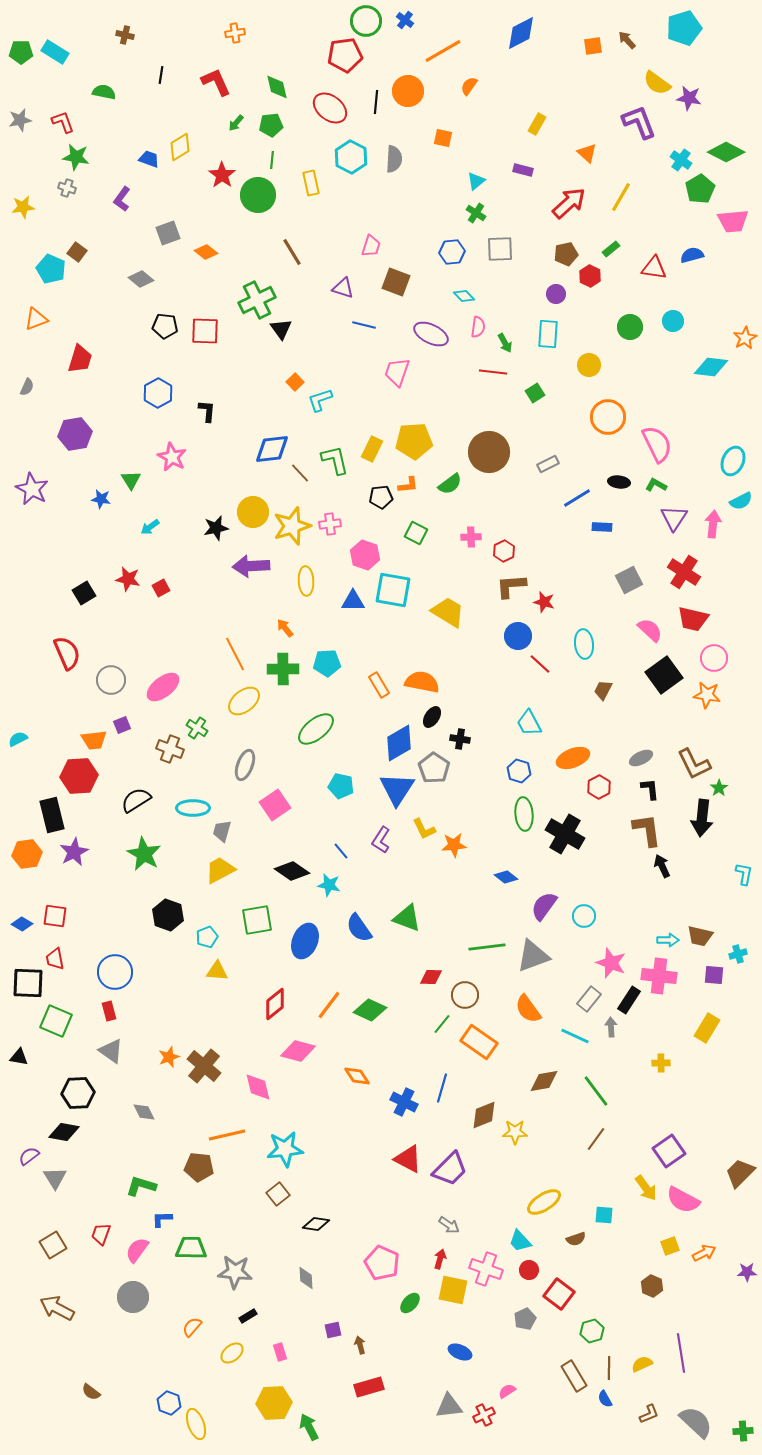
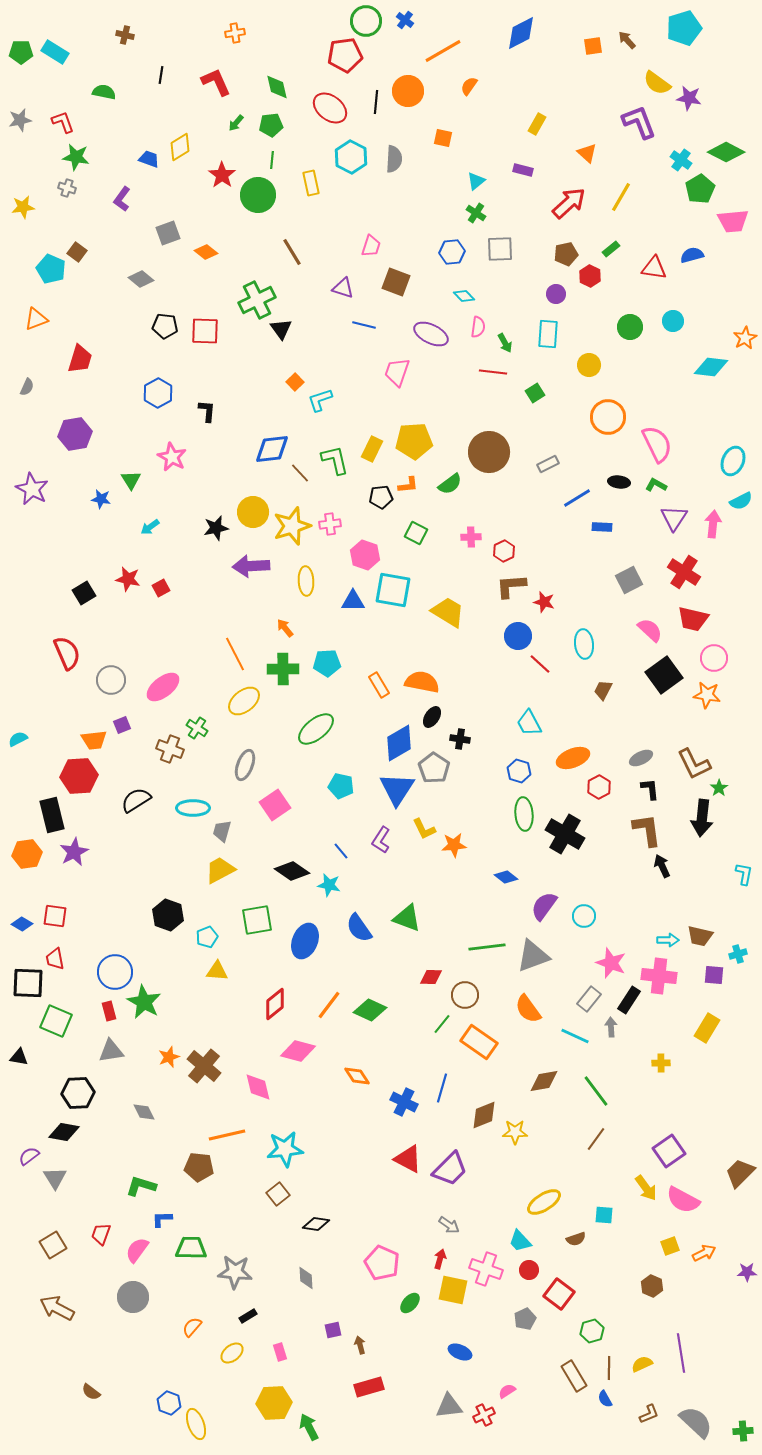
green star at (144, 854): moved 148 px down
gray triangle at (111, 1051): rotated 44 degrees counterclockwise
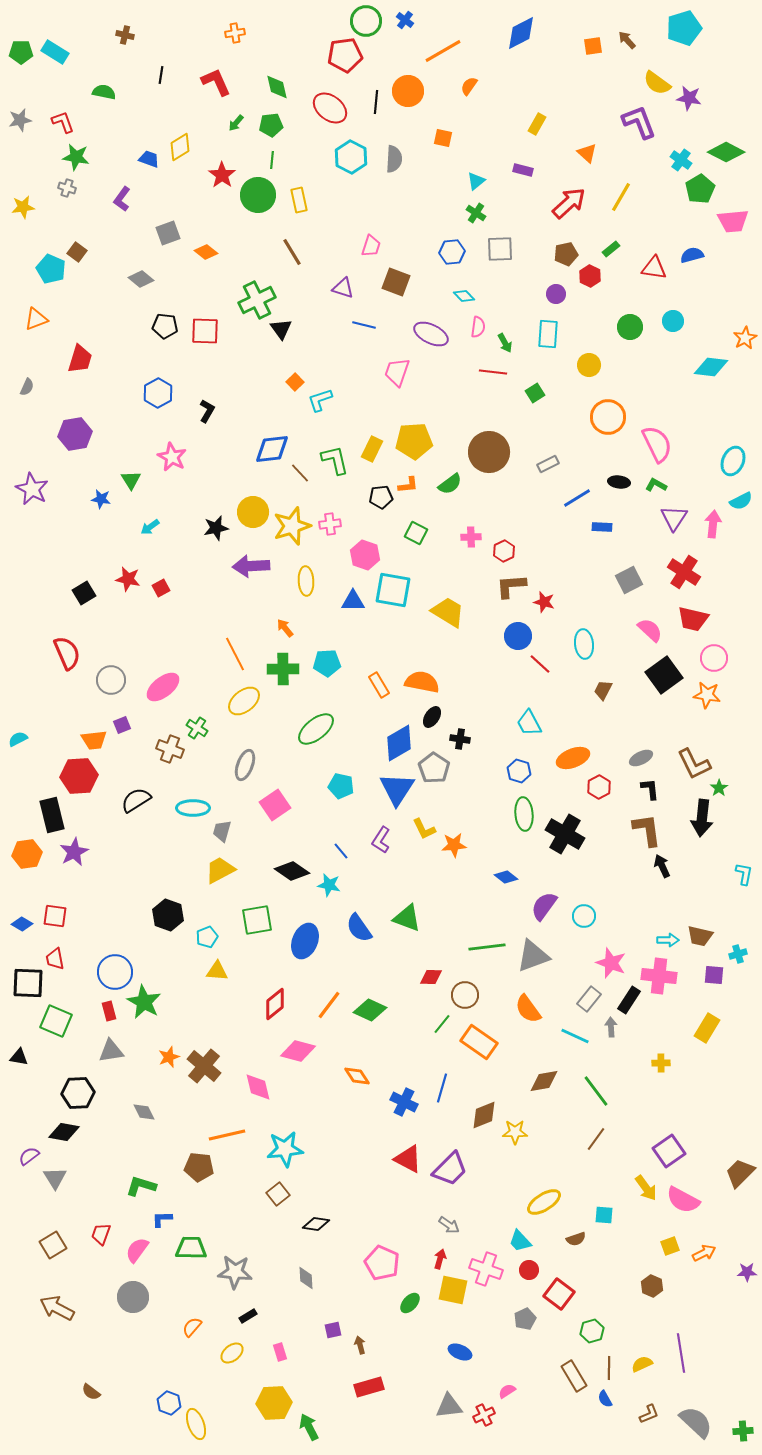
yellow rectangle at (311, 183): moved 12 px left, 17 px down
black L-shape at (207, 411): rotated 25 degrees clockwise
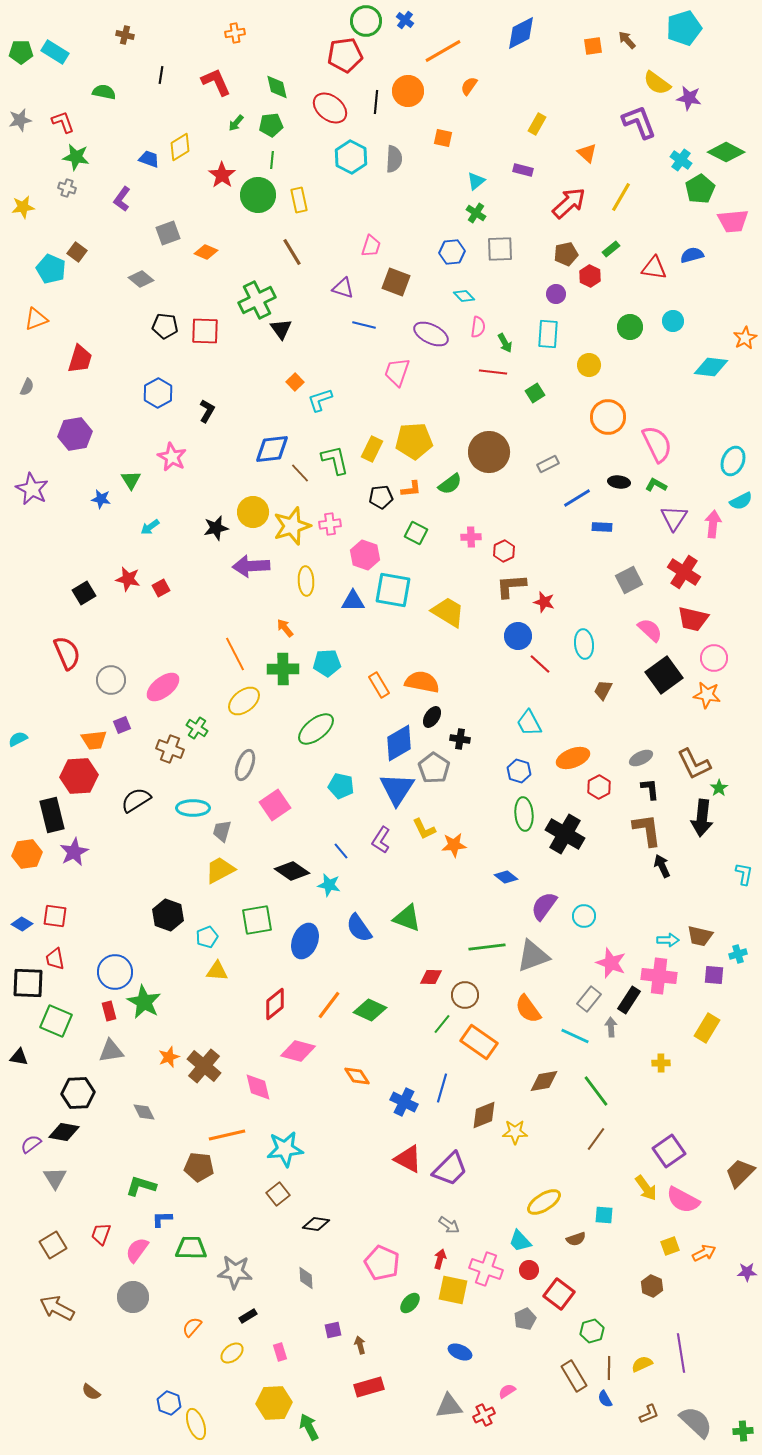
orange diamond at (206, 252): rotated 15 degrees counterclockwise
orange L-shape at (408, 485): moved 3 px right, 4 px down
purple semicircle at (29, 1156): moved 2 px right, 12 px up
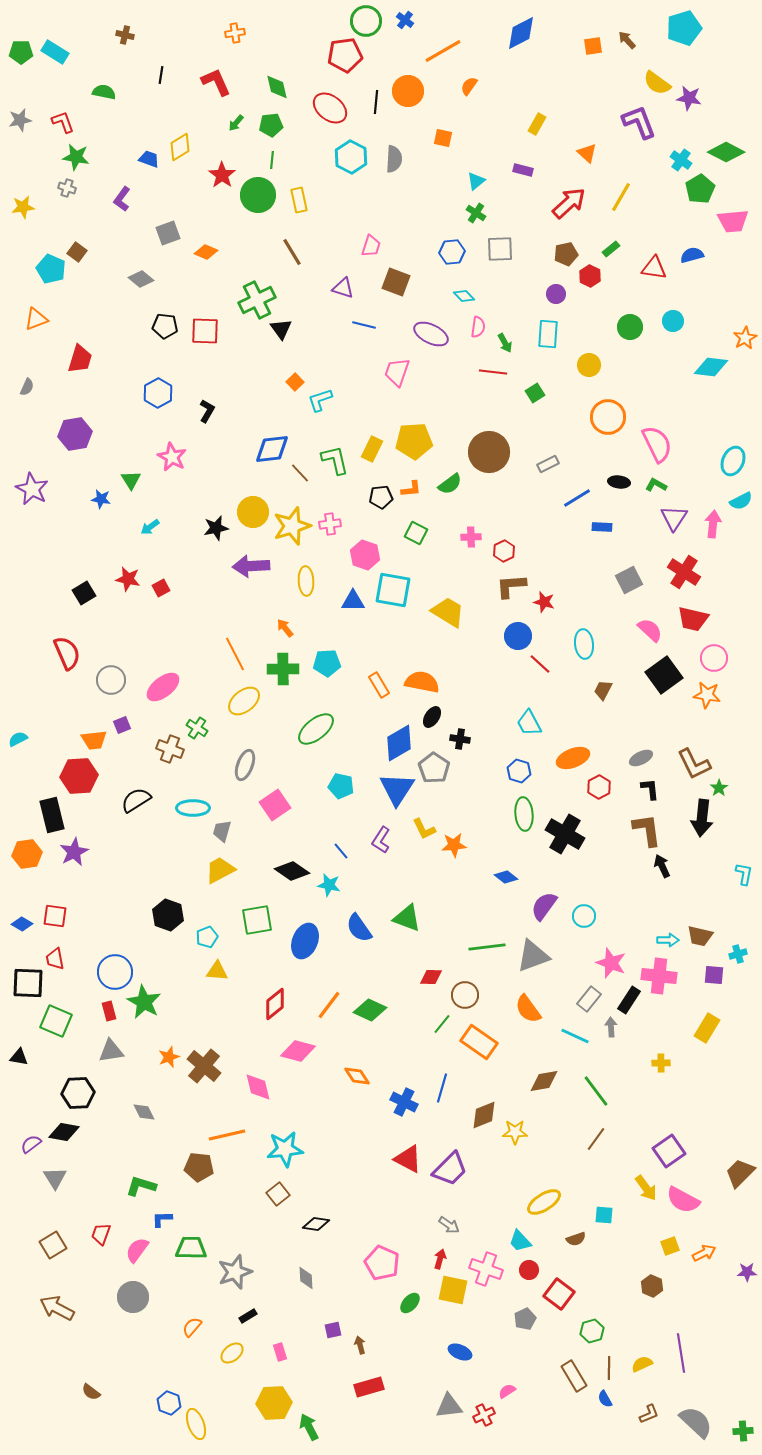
gray star at (235, 1272): rotated 24 degrees counterclockwise
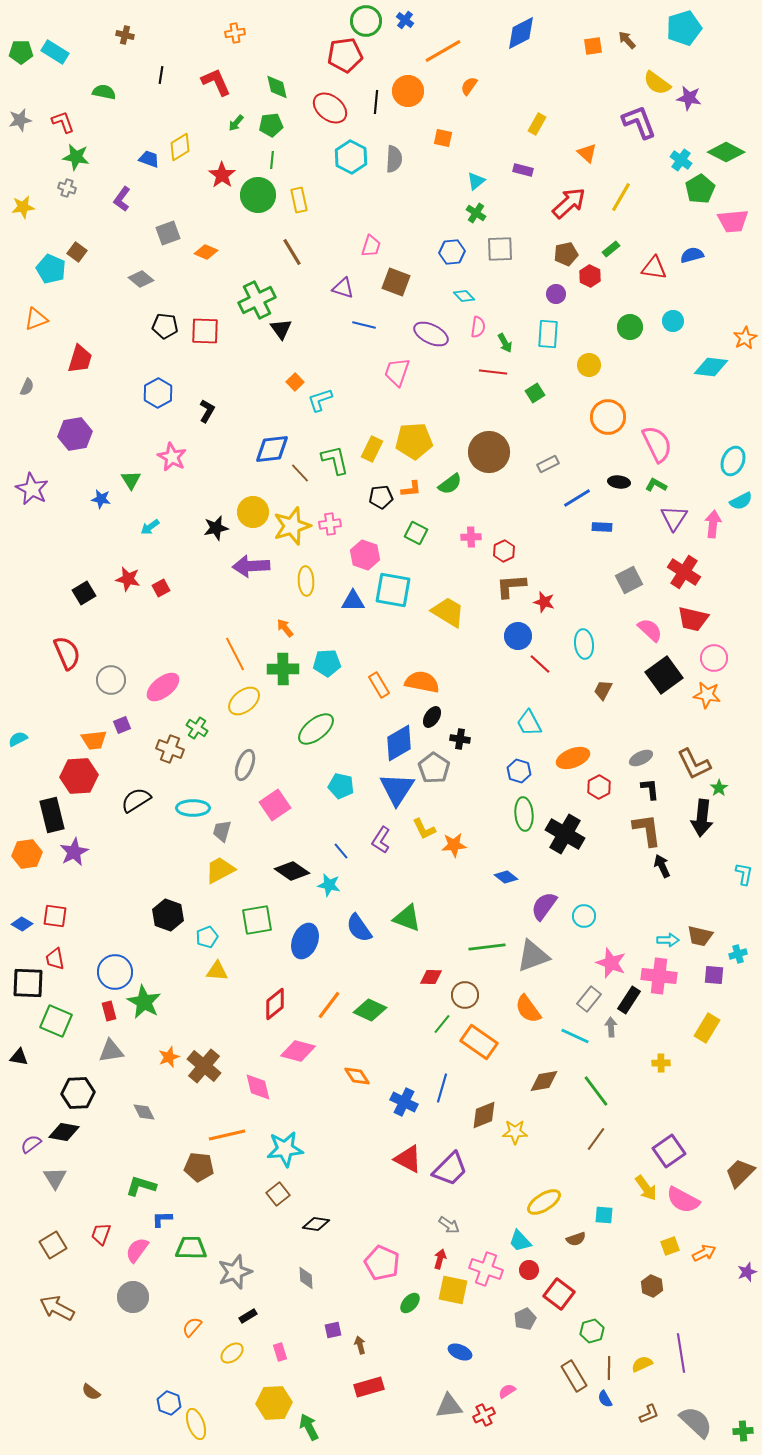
purple star at (747, 1272): rotated 18 degrees counterclockwise
